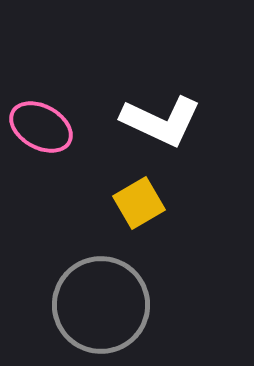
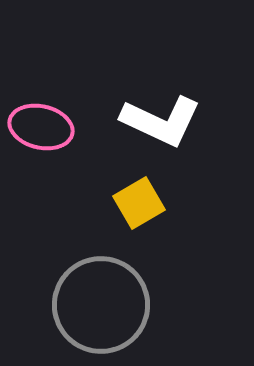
pink ellipse: rotated 16 degrees counterclockwise
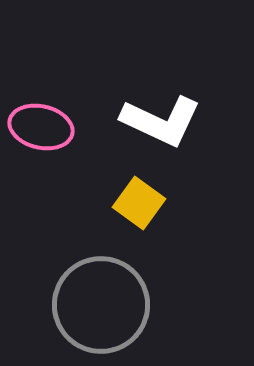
yellow square: rotated 24 degrees counterclockwise
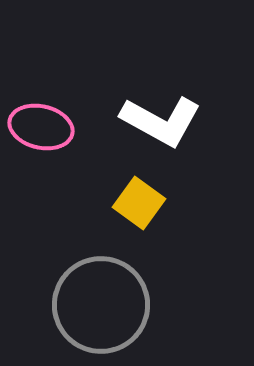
white L-shape: rotated 4 degrees clockwise
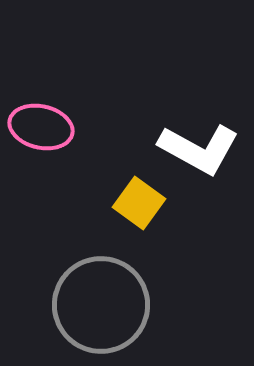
white L-shape: moved 38 px right, 28 px down
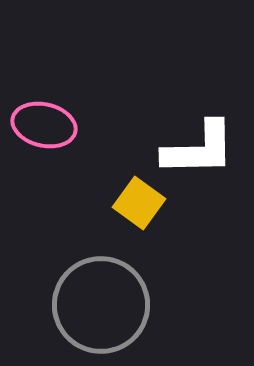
pink ellipse: moved 3 px right, 2 px up
white L-shape: rotated 30 degrees counterclockwise
